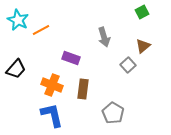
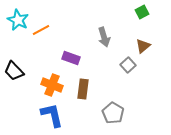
black trapezoid: moved 2 px left, 2 px down; rotated 95 degrees clockwise
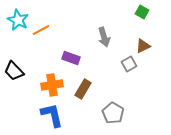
green square: rotated 32 degrees counterclockwise
brown triangle: rotated 14 degrees clockwise
gray square: moved 1 px right, 1 px up; rotated 14 degrees clockwise
orange cross: rotated 30 degrees counterclockwise
brown rectangle: rotated 24 degrees clockwise
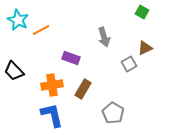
brown triangle: moved 2 px right, 2 px down
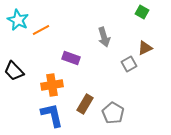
brown rectangle: moved 2 px right, 15 px down
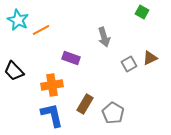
brown triangle: moved 5 px right, 10 px down
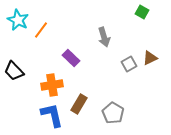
orange line: rotated 24 degrees counterclockwise
purple rectangle: rotated 24 degrees clockwise
brown rectangle: moved 6 px left
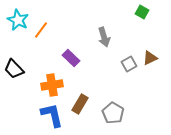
black trapezoid: moved 2 px up
brown rectangle: moved 1 px right
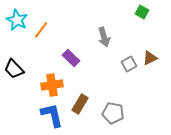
cyan star: moved 1 px left
gray pentagon: rotated 20 degrees counterclockwise
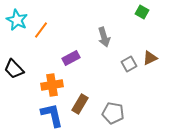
purple rectangle: rotated 72 degrees counterclockwise
